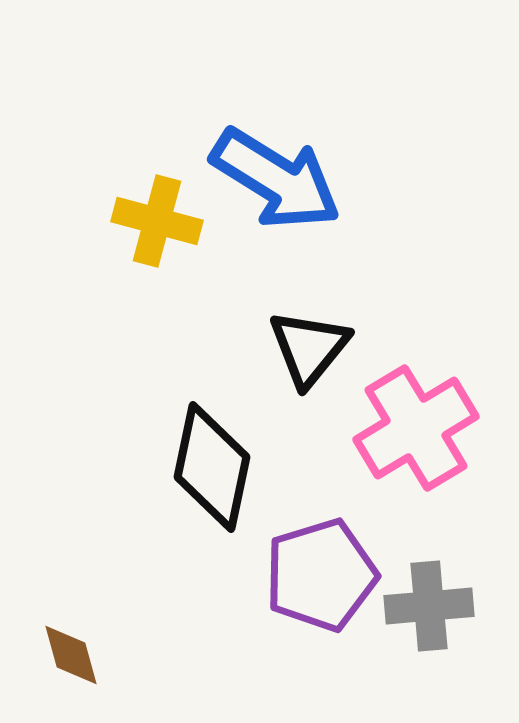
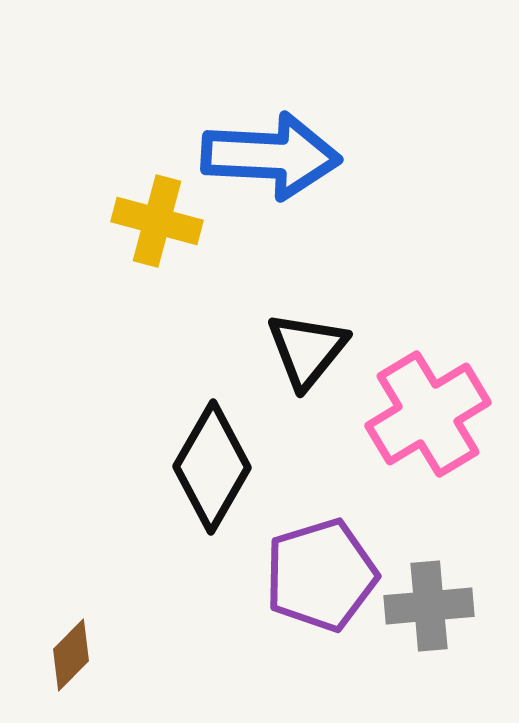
blue arrow: moved 5 px left, 23 px up; rotated 29 degrees counterclockwise
black triangle: moved 2 px left, 2 px down
pink cross: moved 12 px right, 14 px up
black diamond: rotated 18 degrees clockwise
brown diamond: rotated 60 degrees clockwise
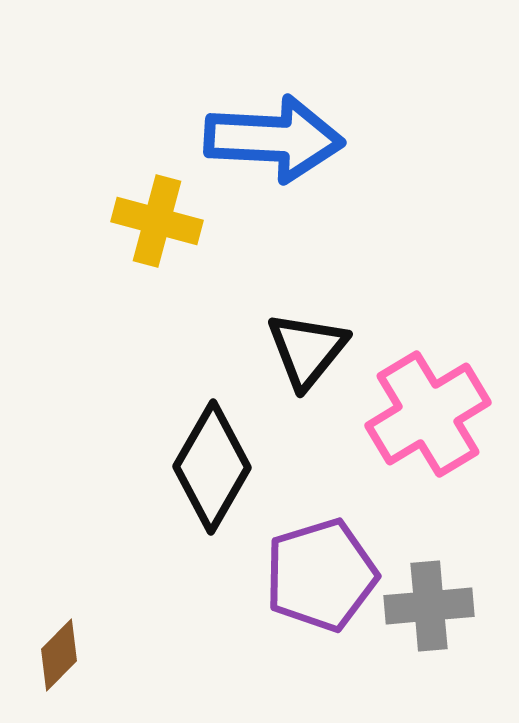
blue arrow: moved 3 px right, 17 px up
brown diamond: moved 12 px left
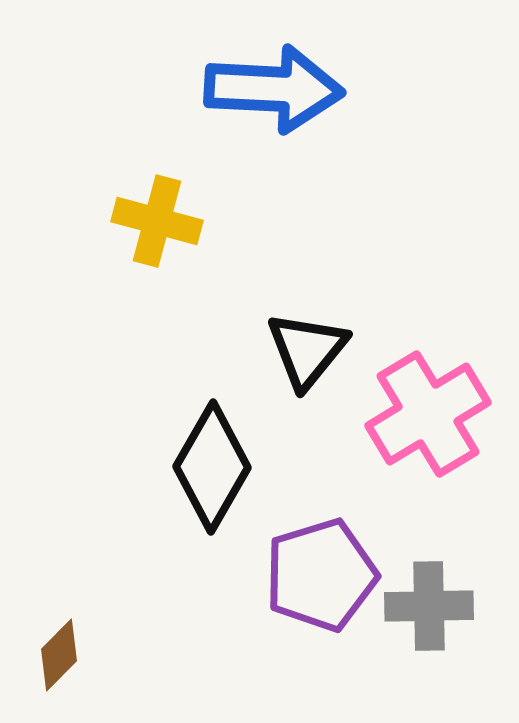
blue arrow: moved 50 px up
gray cross: rotated 4 degrees clockwise
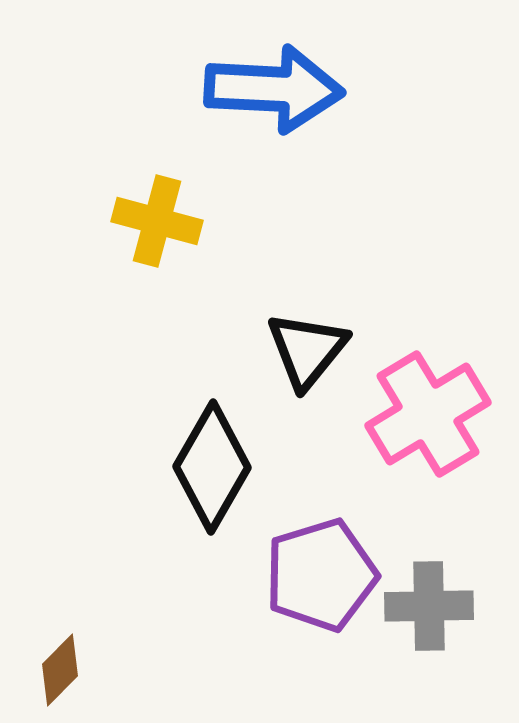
brown diamond: moved 1 px right, 15 px down
